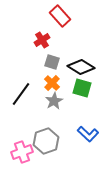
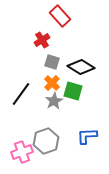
green square: moved 9 px left, 3 px down
blue L-shape: moved 1 px left, 2 px down; rotated 135 degrees clockwise
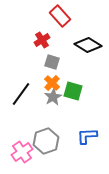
black diamond: moved 7 px right, 22 px up
gray star: moved 1 px left, 4 px up
pink cross: rotated 15 degrees counterclockwise
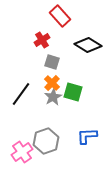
green square: moved 1 px down
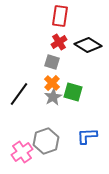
red rectangle: rotated 50 degrees clockwise
red cross: moved 17 px right, 2 px down
black line: moved 2 px left
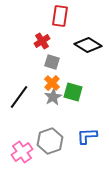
red cross: moved 17 px left, 1 px up
black line: moved 3 px down
gray hexagon: moved 4 px right
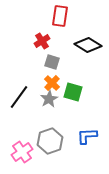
gray star: moved 4 px left, 2 px down
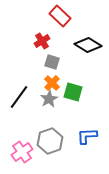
red rectangle: rotated 55 degrees counterclockwise
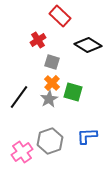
red cross: moved 4 px left, 1 px up
